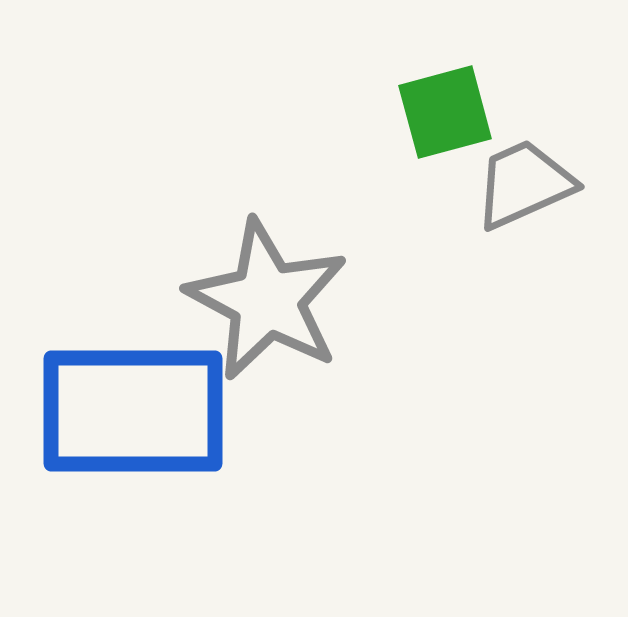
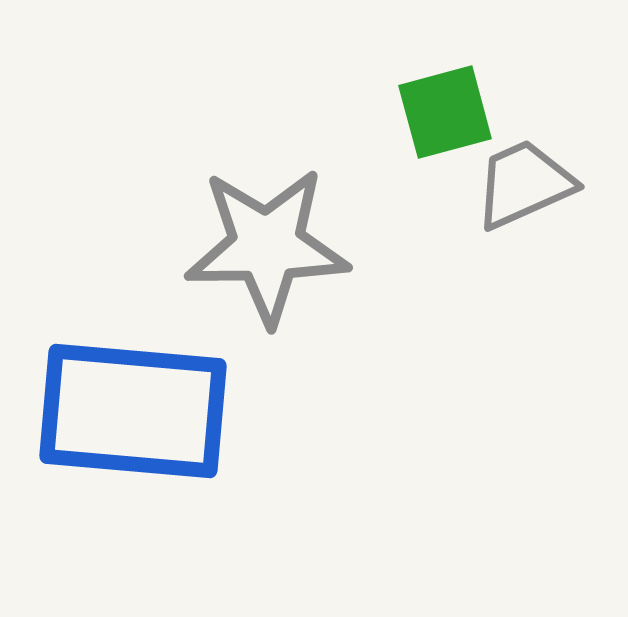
gray star: moved 54 px up; rotated 29 degrees counterclockwise
blue rectangle: rotated 5 degrees clockwise
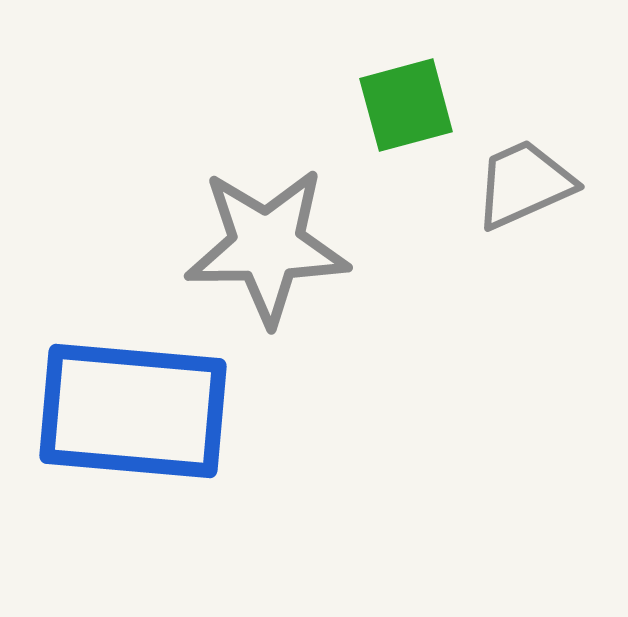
green square: moved 39 px left, 7 px up
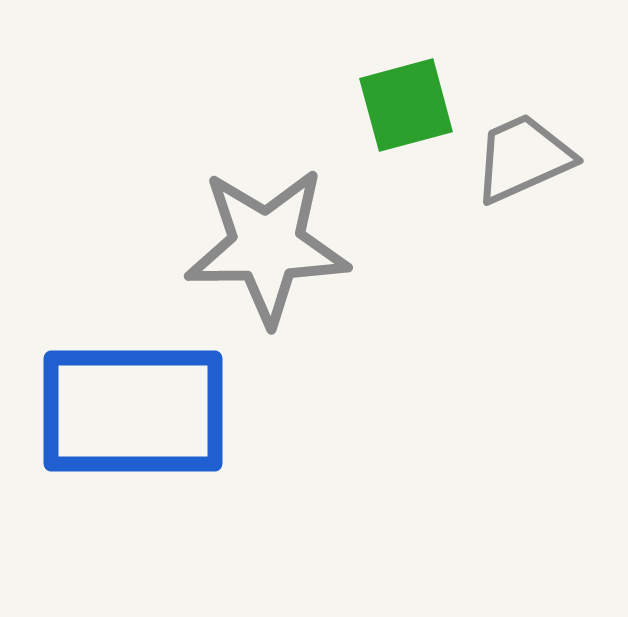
gray trapezoid: moved 1 px left, 26 px up
blue rectangle: rotated 5 degrees counterclockwise
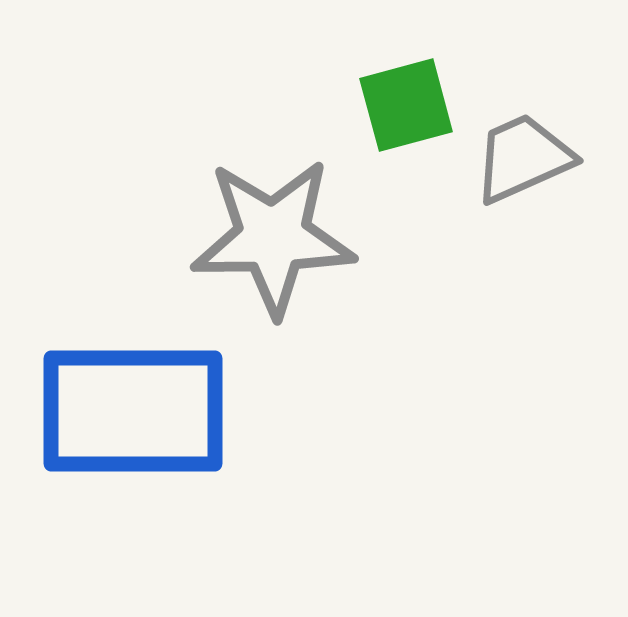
gray star: moved 6 px right, 9 px up
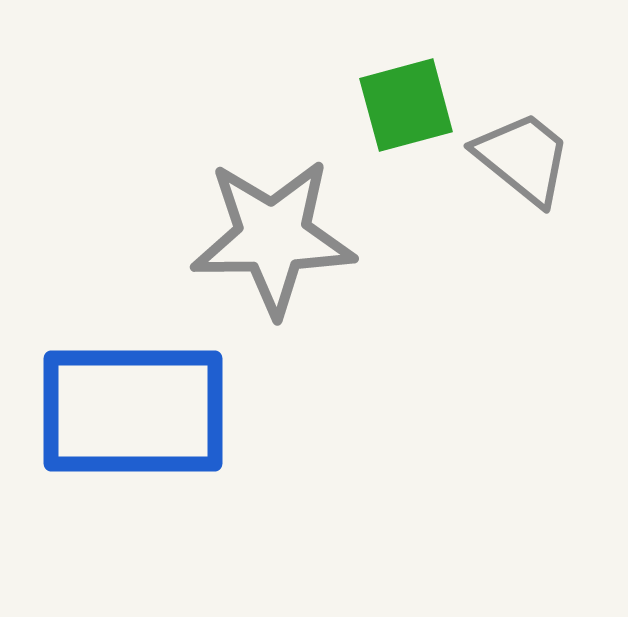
gray trapezoid: rotated 63 degrees clockwise
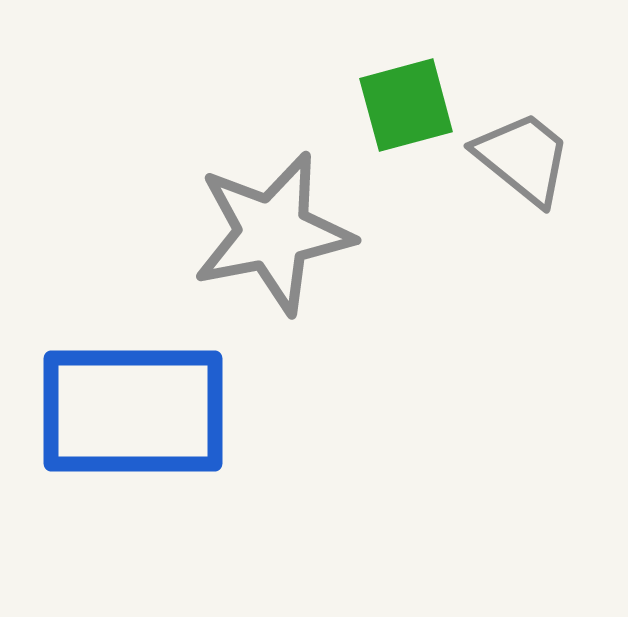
gray star: moved 4 px up; rotated 10 degrees counterclockwise
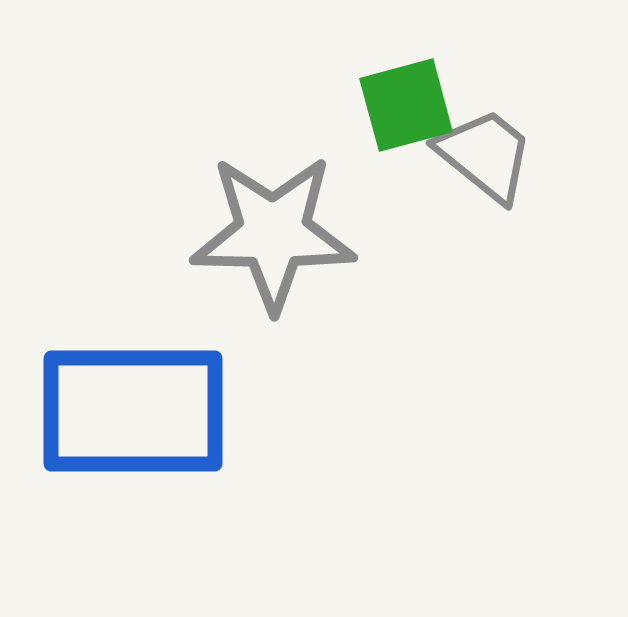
gray trapezoid: moved 38 px left, 3 px up
gray star: rotated 12 degrees clockwise
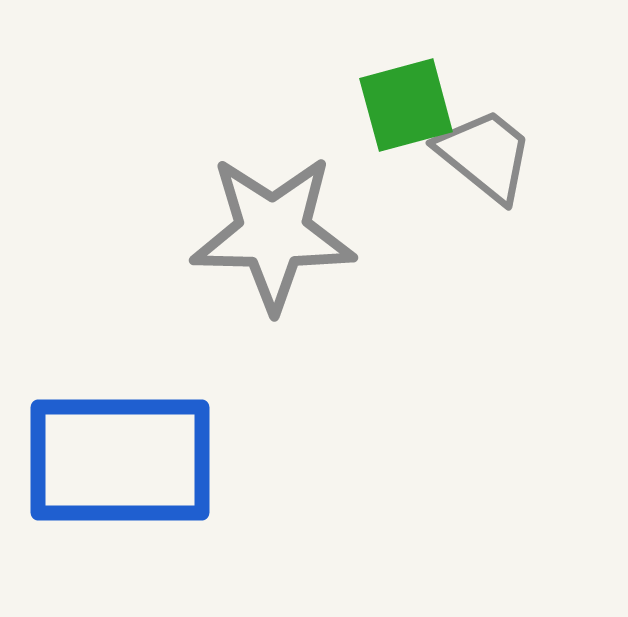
blue rectangle: moved 13 px left, 49 px down
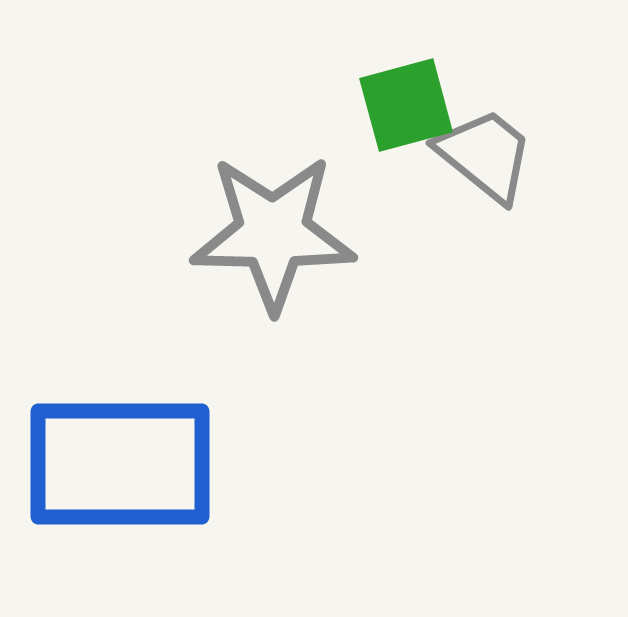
blue rectangle: moved 4 px down
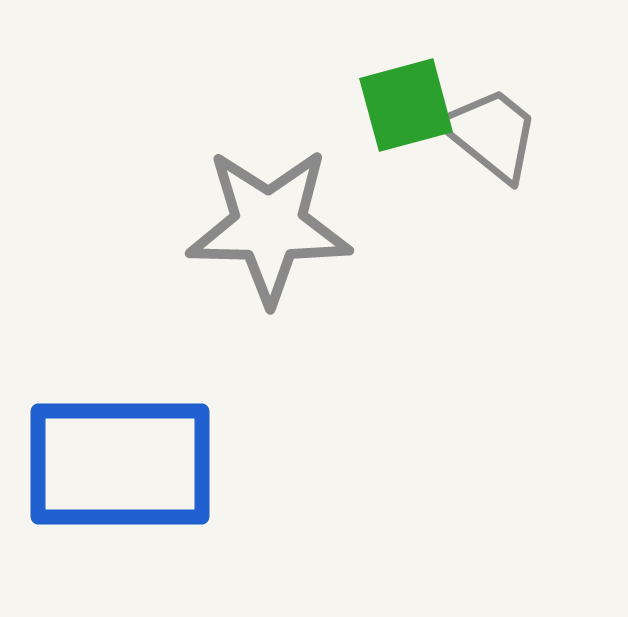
gray trapezoid: moved 6 px right, 21 px up
gray star: moved 4 px left, 7 px up
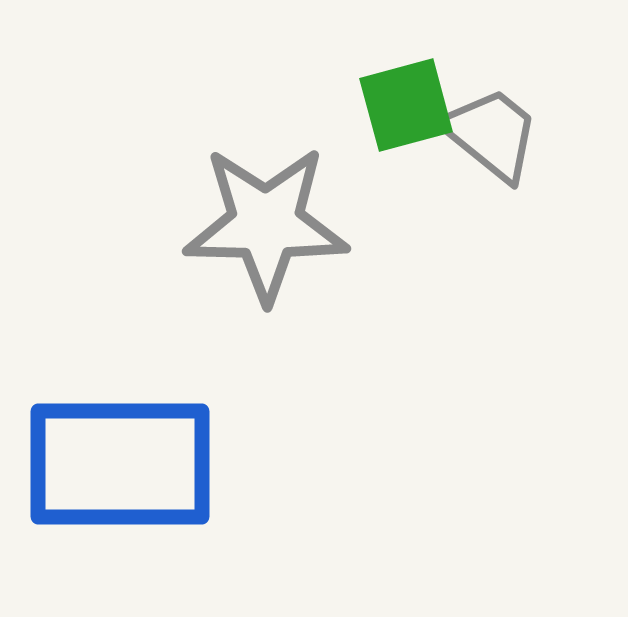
gray star: moved 3 px left, 2 px up
